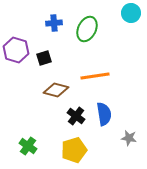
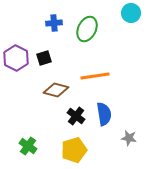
purple hexagon: moved 8 px down; rotated 10 degrees clockwise
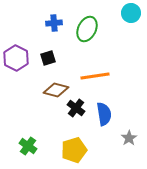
black square: moved 4 px right
black cross: moved 8 px up
gray star: rotated 28 degrees clockwise
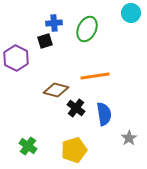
black square: moved 3 px left, 17 px up
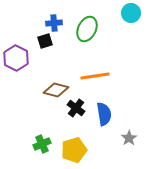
green cross: moved 14 px right, 2 px up; rotated 30 degrees clockwise
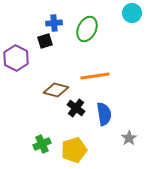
cyan circle: moved 1 px right
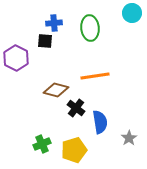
green ellipse: moved 3 px right, 1 px up; rotated 30 degrees counterclockwise
black square: rotated 21 degrees clockwise
blue semicircle: moved 4 px left, 8 px down
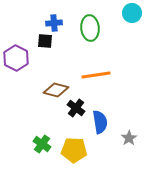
orange line: moved 1 px right, 1 px up
green cross: rotated 30 degrees counterclockwise
yellow pentagon: rotated 20 degrees clockwise
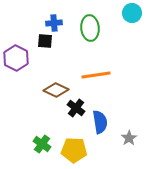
brown diamond: rotated 10 degrees clockwise
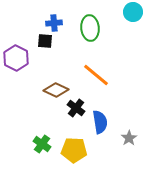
cyan circle: moved 1 px right, 1 px up
orange line: rotated 48 degrees clockwise
